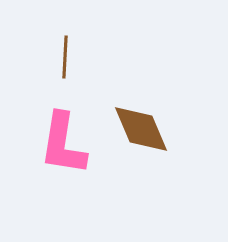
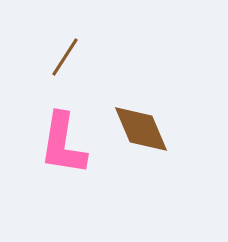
brown line: rotated 30 degrees clockwise
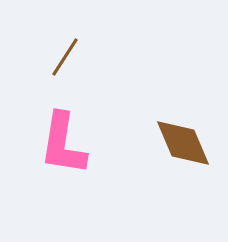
brown diamond: moved 42 px right, 14 px down
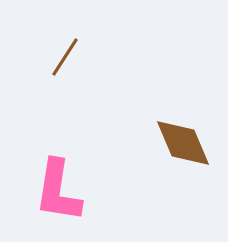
pink L-shape: moved 5 px left, 47 px down
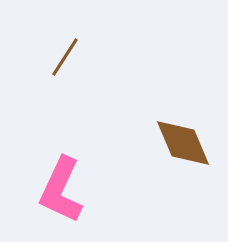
pink L-shape: moved 3 px right, 1 px up; rotated 16 degrees clockwise
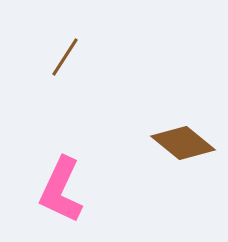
brown diamond: rotated 28 degrees counterclockwise
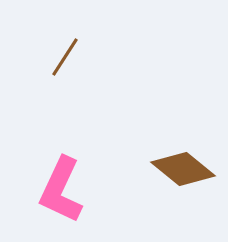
brown diamond: moved 26 px down
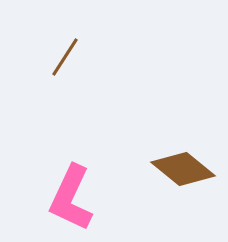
pink L-shape: moved 10 px right, 8 px down
